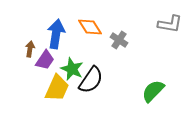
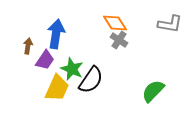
orange diamond: moved 25 px right, 4 px up
brown arrow: moved 2 px left, 3 px up
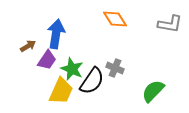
orange diamond: moved 4 px up
gray cross: moved 4 px left, 28 px down; rotated 12 degrees counterclockwise
brown arrow: rotated 49 degrees clockwise
purple trapezoid: moved 2 px right
black semicircle: moved 1 px right, 1 px down
yellow trapezoid: moved 4 px right, 3 px down
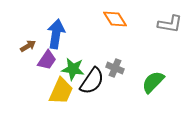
green star: moved 1 px right; rotated 15 degrees counterclockwise
green semicircle: moved 9 px up
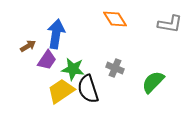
black semicircle: moved 4 px left, 8 px down; rotated 128 degrees clockwise
yellow trapezoid: rotated 148 degrees counterclockwise
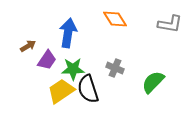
blue arrow: moved 12 px right, 1 px up
green star: rotated 10 degrees counterclockwise
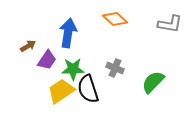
orange diamond: rotated 15 degrees counterclockwise
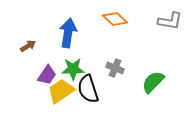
gray L-shape: moved 3 px up
purple trapezoid: moved 15 px down
